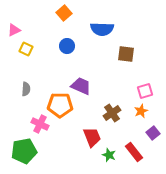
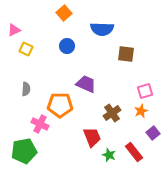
purple trapezoid: moved 5 px right, 2 px up
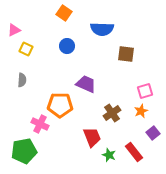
orange square: rotated 14 degrees counterclockwise
gray semicircle: moved 4 px left, 9 px up
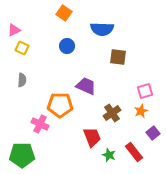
yellow square: moved 4 px left, 1 px up
brown square: moved 8 px left, 3 px down
purple trapezoid: moved 2 px down
green pentagon: moved 2 px left, 4 px down; rotated 10 degrees clockwise
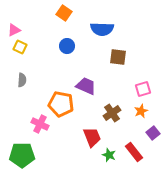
yellow square: moved 2 px left, 1 px up
pink square: moved 2 px left, 2 px up
orange pentagon: moved 1 px right, 1 px up; rotated 10 degrees clockwise
